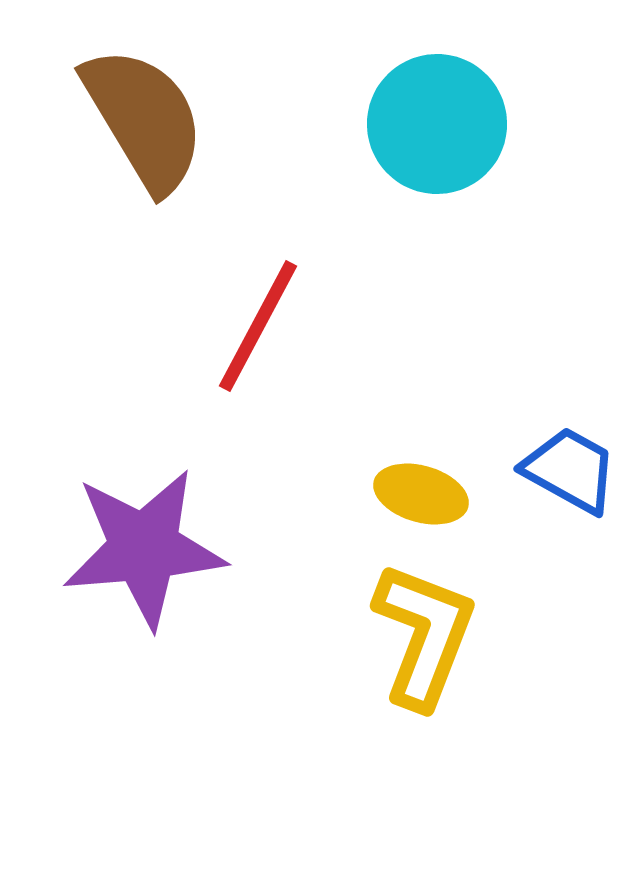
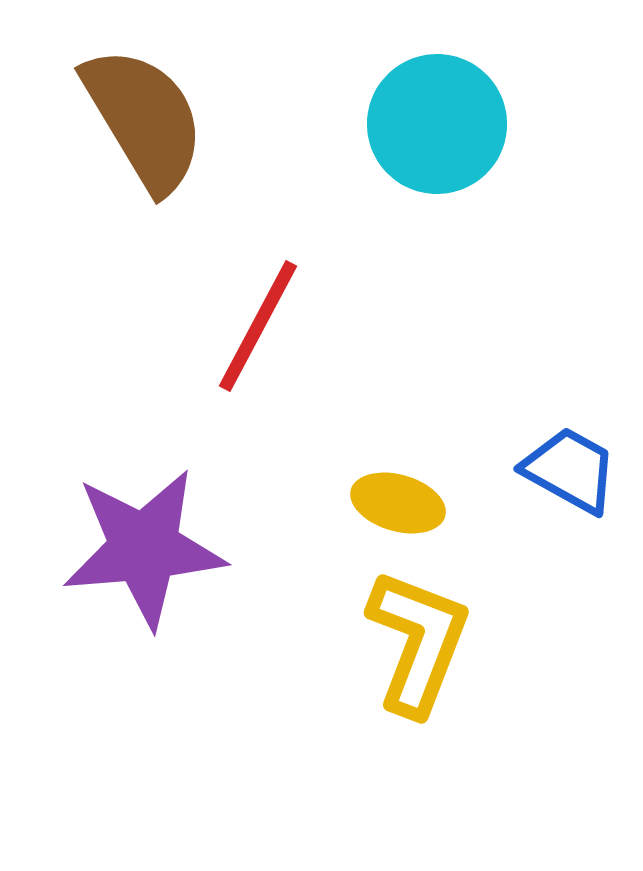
yellow ellipse: moved 23 px left, 9 px down
yellow L-shape: moved 6 px left, 7 px down
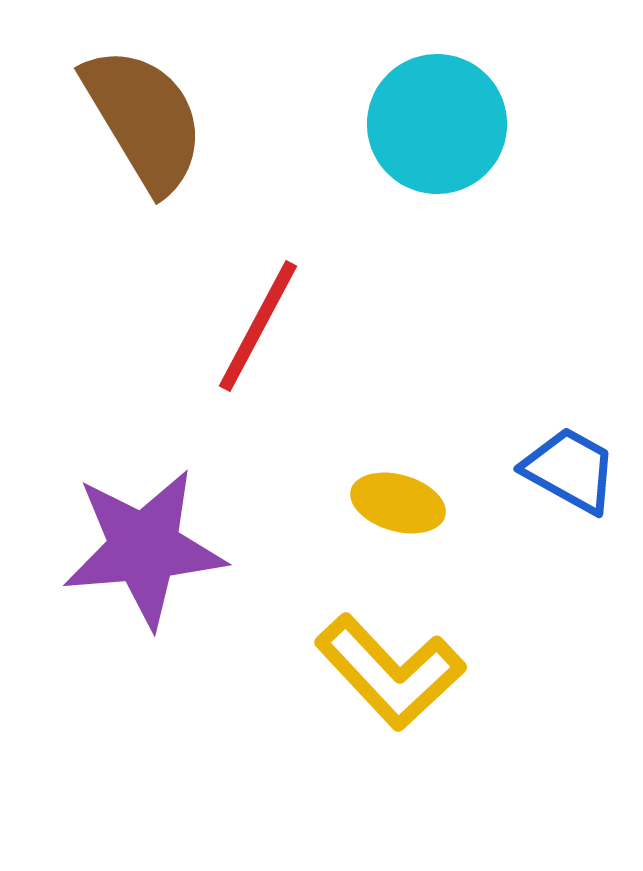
yellow L-shape: moved 28 px left, 30 px down; rotated 116 degrees clockwise
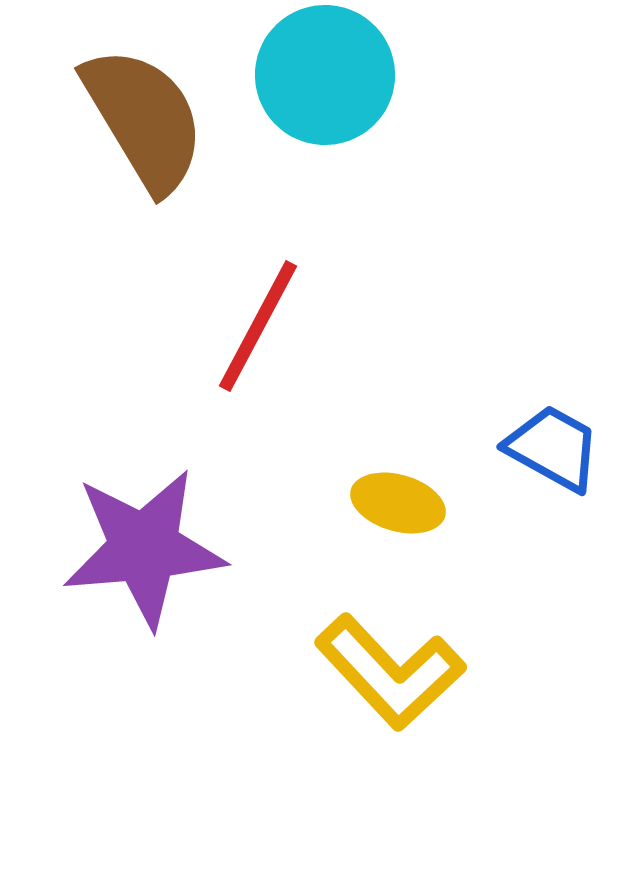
cyan circle: moved 112 px left, 49 px up
blue trapezoid: moved 17 px left, 22 px up
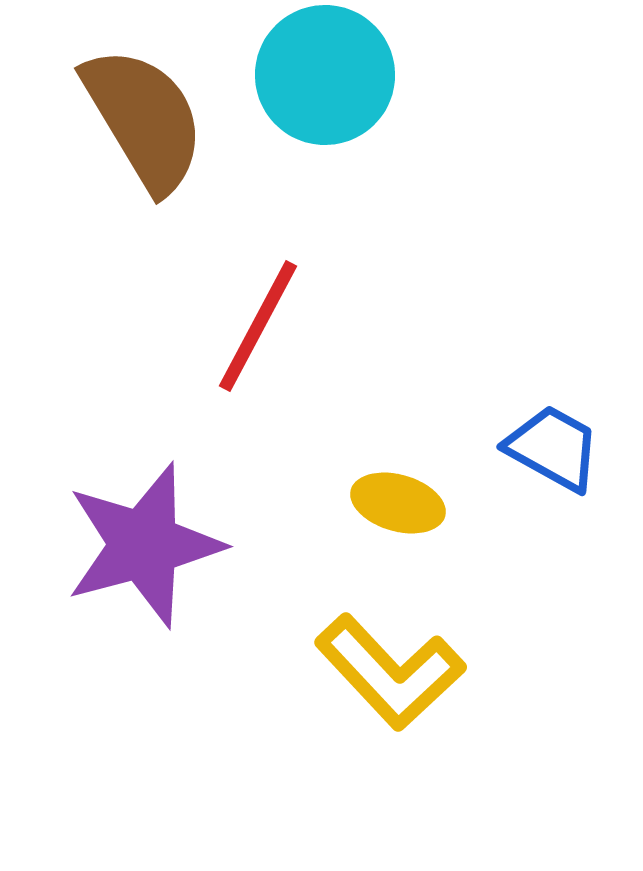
purple star: moved 3 px up; rotated 10 degrees counterclockwise
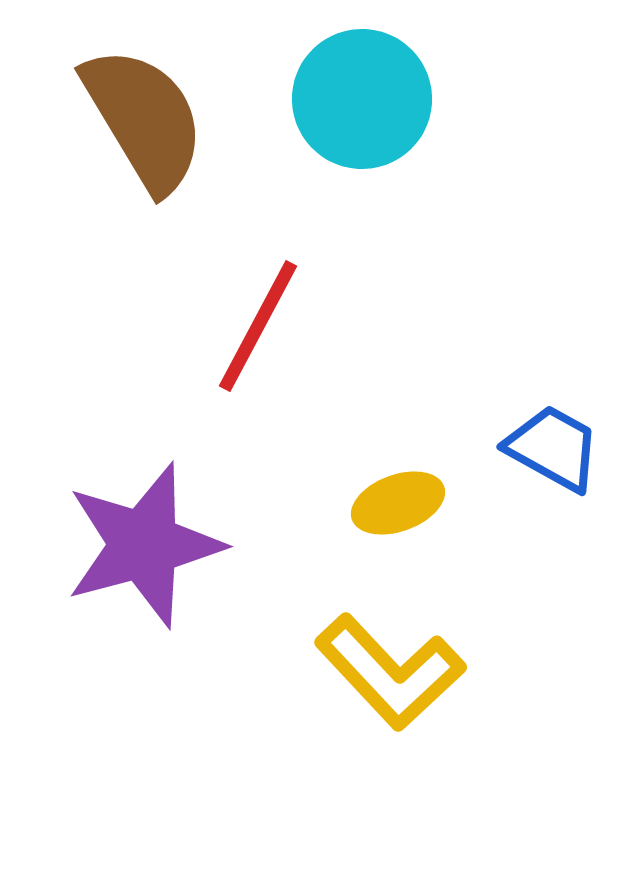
cyan circle: moved 37 px right, 24 px down
yellow ellipse: rotated 36 degrees counterclockwise
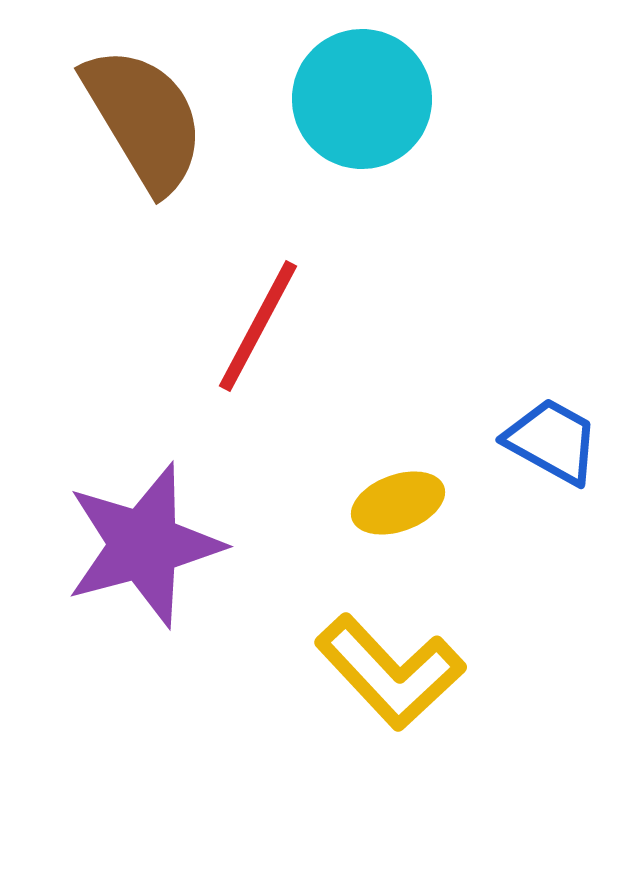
blue trapezoid: moved 1 px left, 7 px up
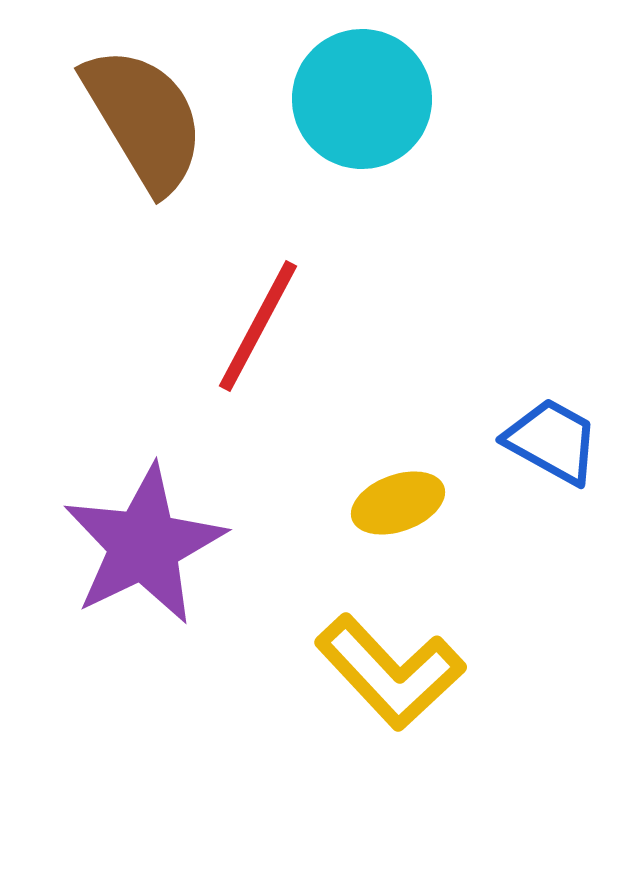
purple star: rotated 11 degrees counterclockwise
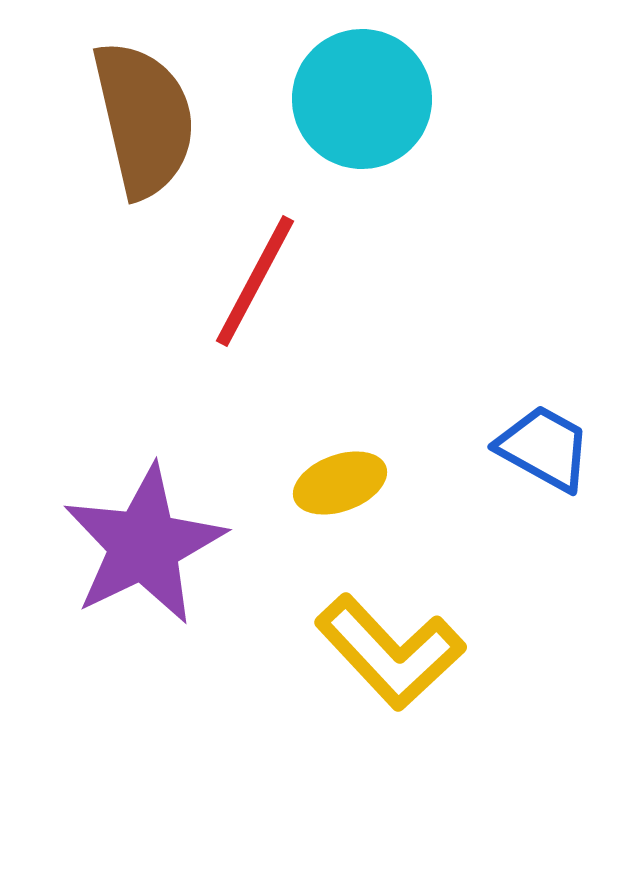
brown semicircle: rotated 18 degrees clockwise
red line: moved 3 px left, 45 px up
blue trapezoid: moved 8 px left, 7 px down
yellow ellipse: moved 58 px left, 20 px up
yellow L-shape: moved 20 px up
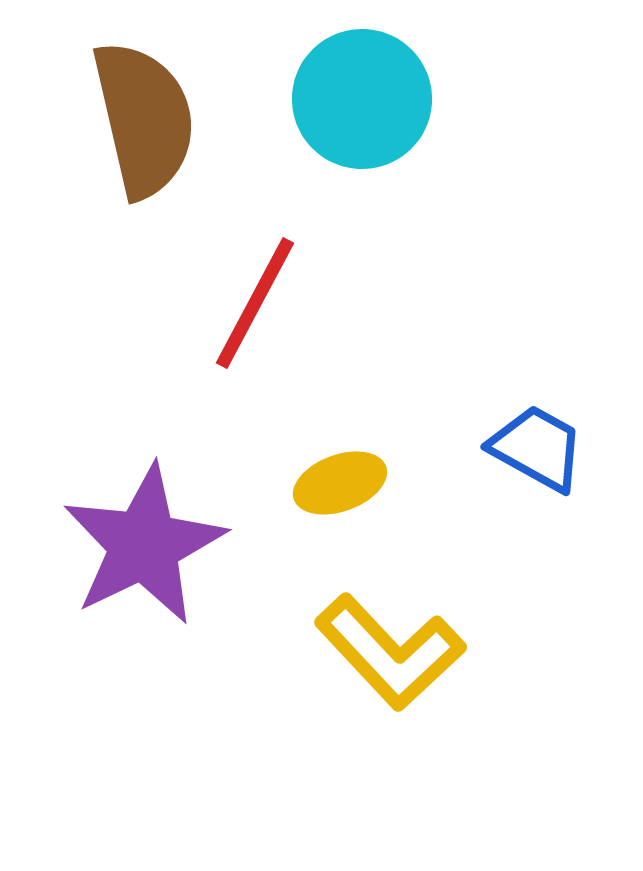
red line: moved 22 px down
blue trapezoid: moved 7 px left
